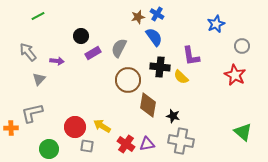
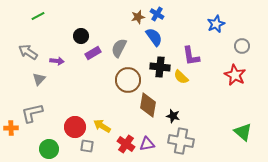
gray arrow: rotated 18 degrees counterclockwise
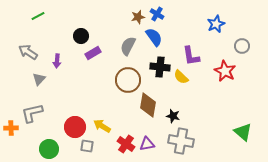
gray semicircle: moved 9 px right, 2 px up
purple arrow: rotated 88 degrees clockwise
red star: moved 10 px left, 4 px up
